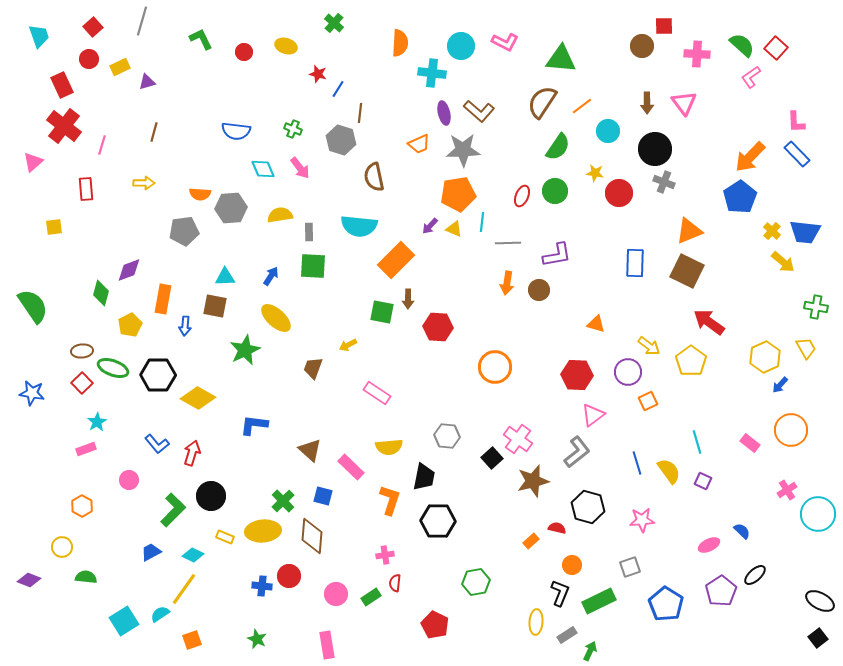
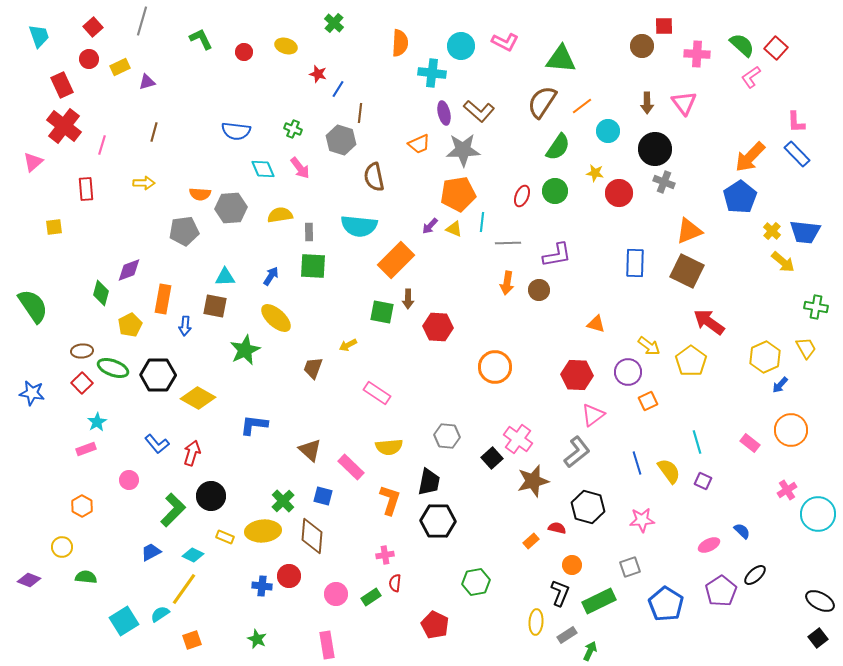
black trapezoid at (424, 477): moved 5 px right, 5 px down
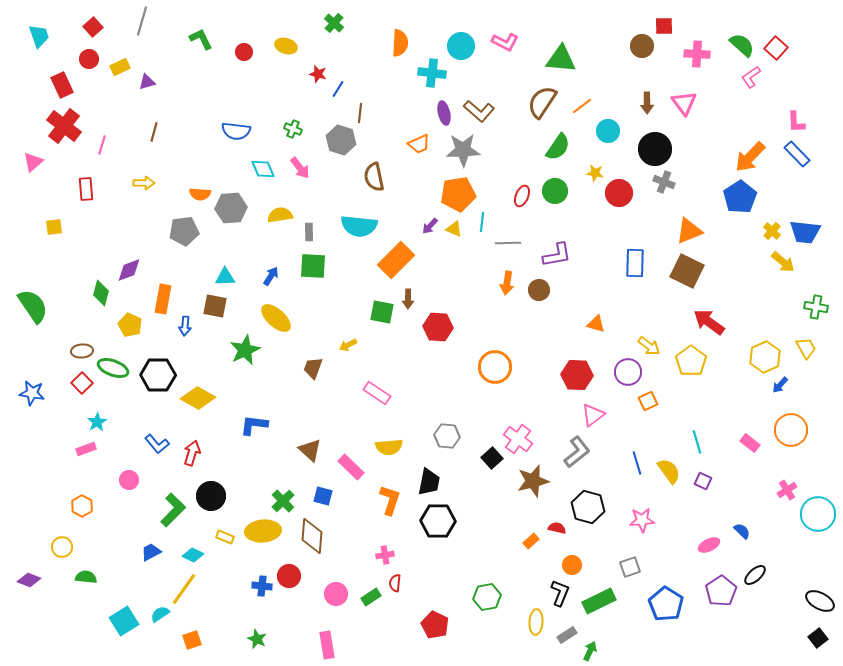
yellow pentagon at (130, 325): rotated 20 degrees counterclockwise
green hexagon at (476, 582): moved 11 px right, 15 px down
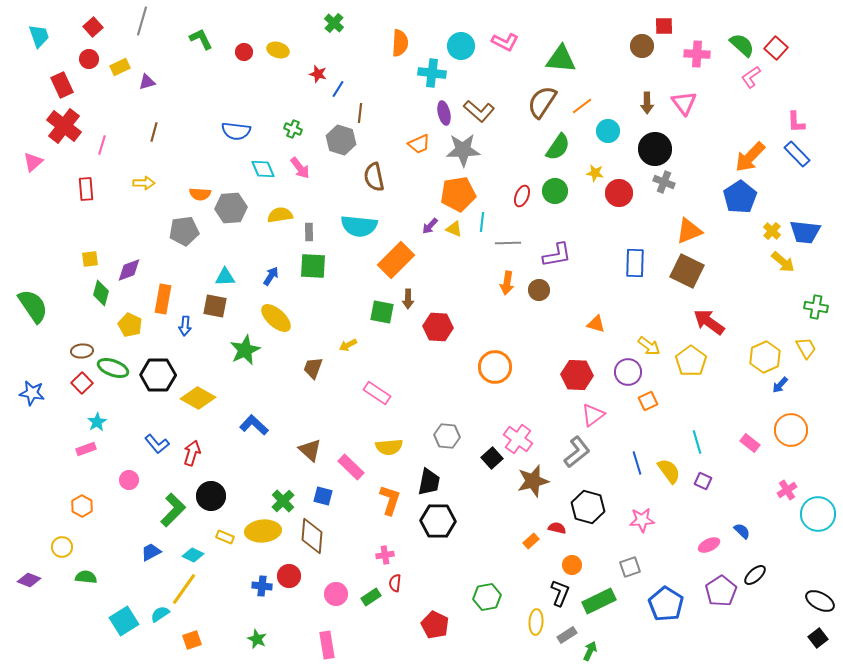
yellow ellipse at (286, 46): moved 8 px left, 4 px down
yellow square at (54, 227): moved 36 px right, 32 px down
blue L-shape at (254, 425): rotated 36 degrees clockwise
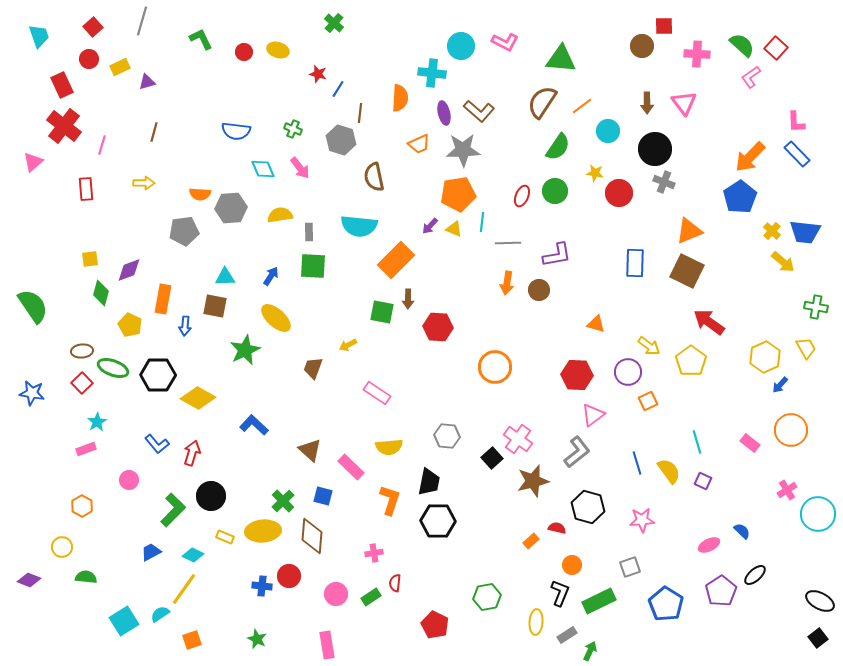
orange semicircle at (400, 43): moved 55 px down
pink cross at (385, 555): moved 11 px left, 2 px up
